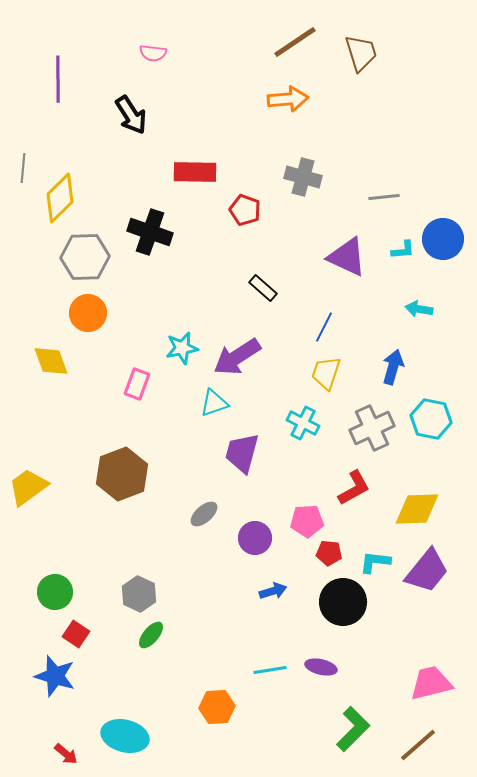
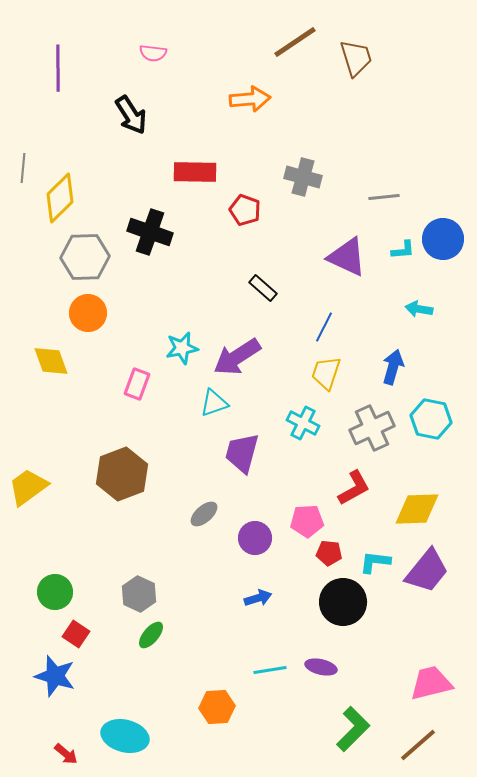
brown trapezoid at (361, 53): moved 5 px left, 5 px down
purple line at (58, 79): moved 11 px up
orange arrow at (288, 99): moved 38 px left
blue arrow at (273, 591): moved 15 px left, 7 px down
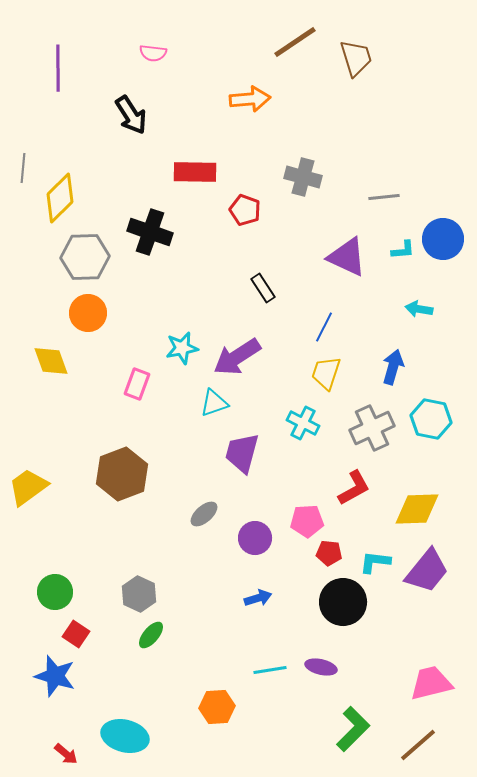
black rectangle at (263, 288): rotated 16 degrees clockwise
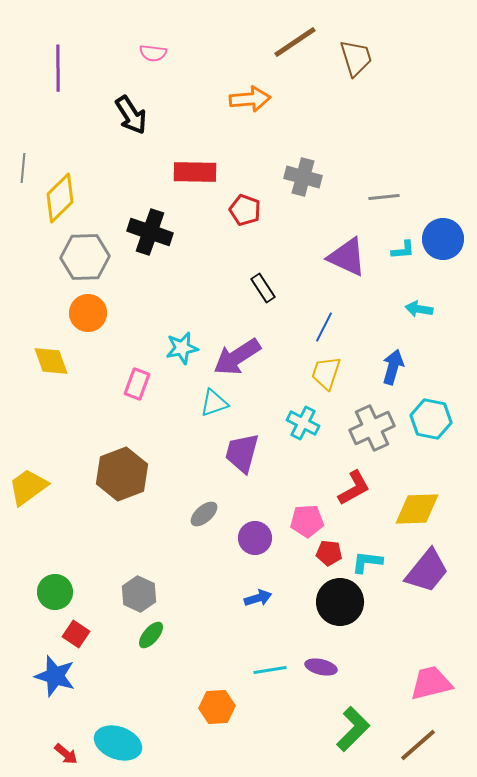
cyan L-shape at (375, 562): moved 8 px left
black circle at (343, 602): moved 3 px left
cyan ellipse at (125, 736): moved 7 px left, 7 px down; rotated 6 degrees clockwise
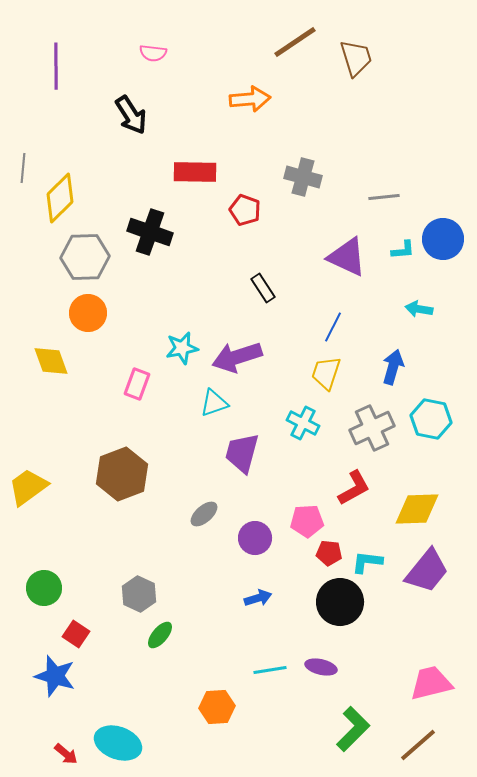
purple line at (58, 68): moved 2 px left, 2 px up
blue line at (324, 327): moved 9 px right
purple arrow at (237, 357): rotated 15 degrees clockwise
green circle at (55, 592): moved 11 px left, 4 px up
green ellipse at (151, 635): moved 9 px right
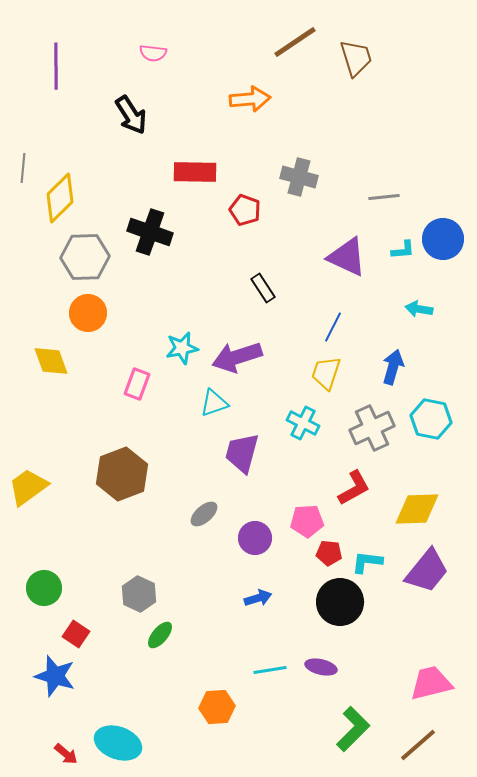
gray cross at (303, 177): moved 4 px left
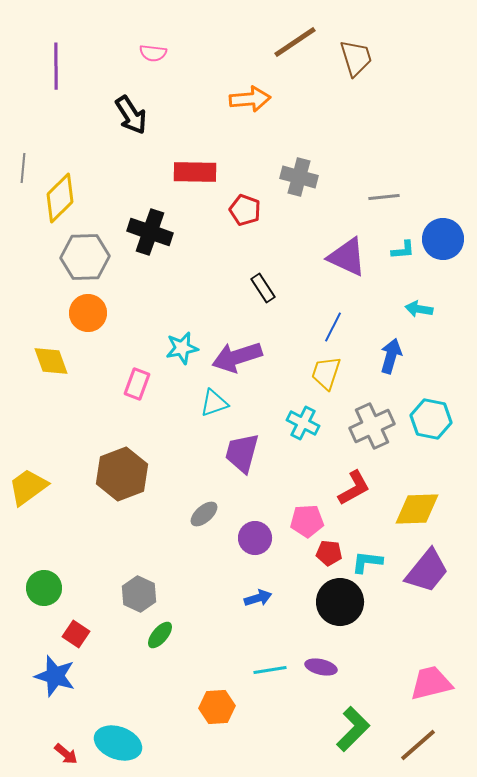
blue arrow at (393, 367): moved 2 px left, 11 px up
gray cross at (372, 428): moved 2 px up
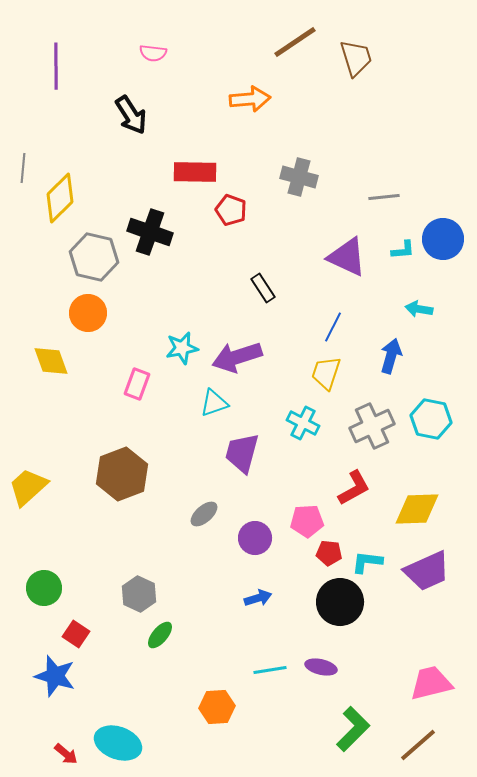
red pentagon at (245, 210): moved 14 px left
gray hexagon at (85, 257): moved 9 px right; rotated 15 degrees clockwise
yellow trapezoid at (28, 487): rotated 6 degrees counterclockwise
purple trapezoid at (427, 571): rotated 27 degrees clockwise
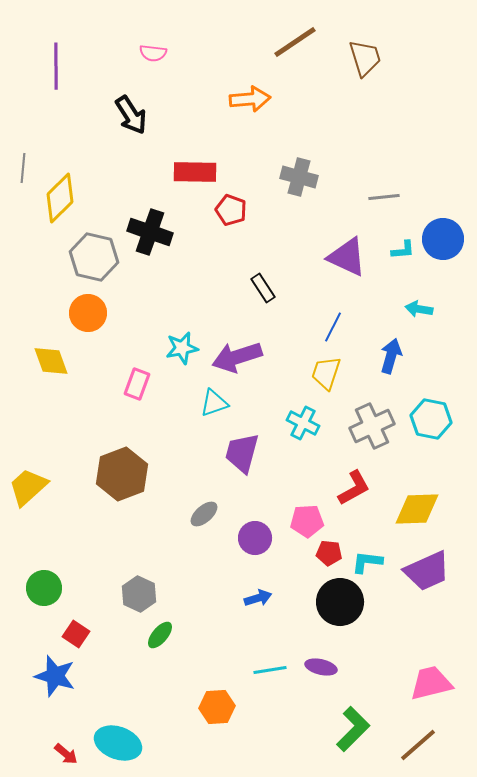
brown trapezoid at (356, 58): moved 9 px right
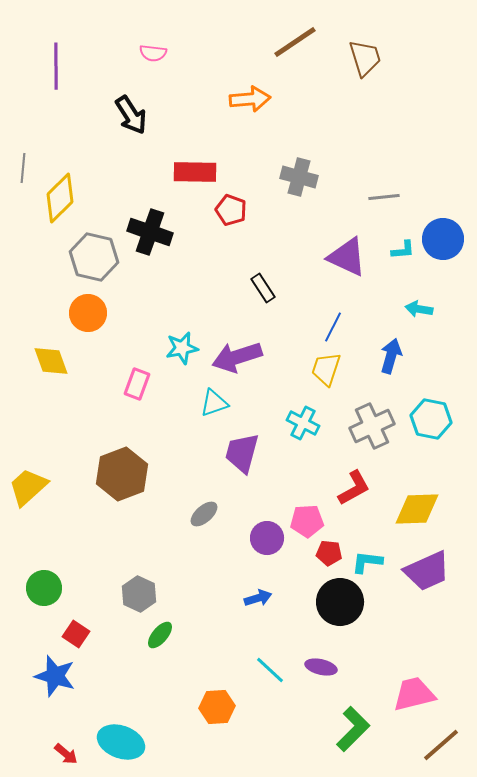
yellow trapezoid at (326, 373): moved 4 px up
purple circle at (255, 538): moved 12 px right
cyan line at (270, 670): rotated 52 degrees clockwise
pink trapezoid at (431, 683): moved 17 px left, 11 px down
cyan ellipse at (118, 743): moved 3 px right, 1 px up
brown line at (418, 745): moved 23 px right
